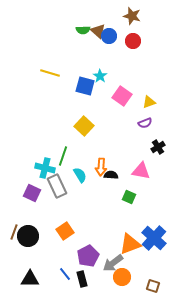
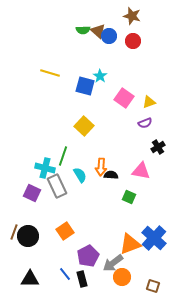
pink square: moved 2 px right, 2 px down
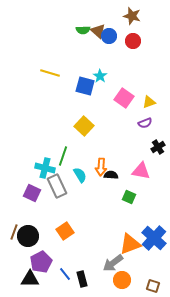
purple pentagon: moved 47 px left, 6 px down
orange circle: moved 3 px down
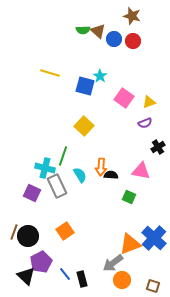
blue circle: moved 5 px right, 3 px down
black triangle: moved 4 px left, 3 px up; rotated 42 degrees clockwise
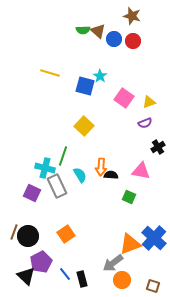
orange square: moved 1 px right, 3 px down
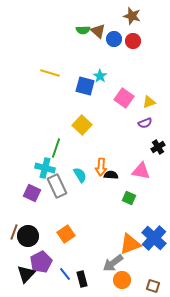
yellow square: moved 2 px left, 1 px up
green line: moved 7 px left, 8 px up
green square: moved 1 px down
black triangle: moved 2 px up; rotated 30 degrees clockwise
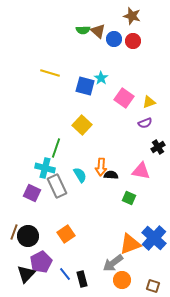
cyan star: moved 1 px right, 2 px down
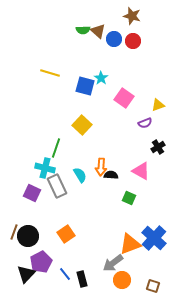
yellow triangle: moved 9 px right, 3 px down
pink triangle: rotated 18 degrees clockwise
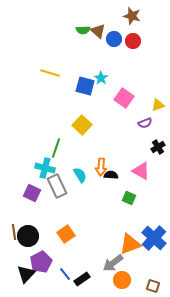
brown line: rotated 28 degrees counterclockwise
black rectangle: rotated 70 degrees clockwise
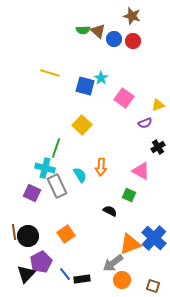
black semicircle: moved 1 px left, 36 px down; rotated 24 degrees clockwise
green square: moved 3 px up
black rectangle: rotated 28 degrees clockwise
